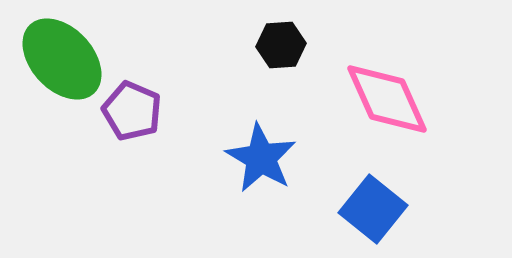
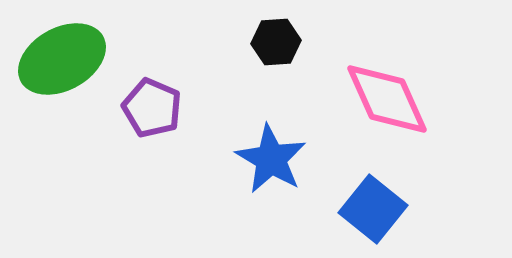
black hexagon: moved 5 px left, 3 px up
green ellipse: rotated 76 degrees counterclockwise
purple pentagon: moved 20 px right, 3 px up
blue star: moved 10 px right, 1 px down
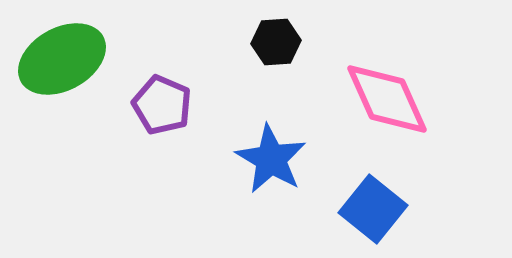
purple pentagon: moved 10 px right, 3 px up
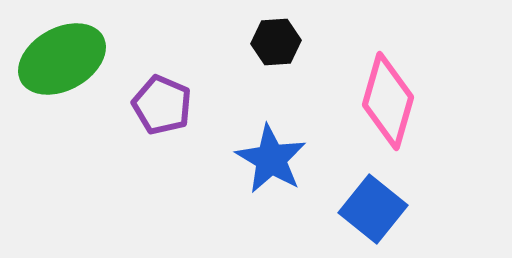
pink diamond: moved 1 px right, 2 px down; rotated 40 degrees clockwise
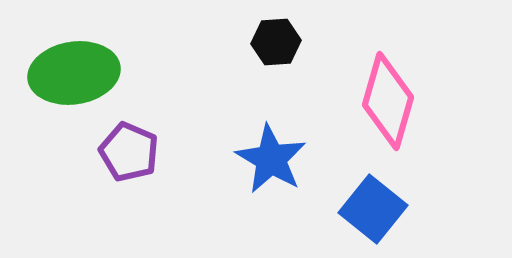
green ellipse: moved 12 px right, 14 px down; rotated 20 degrees clockwise
purple pentagon: moved 33 px left, 47 px down
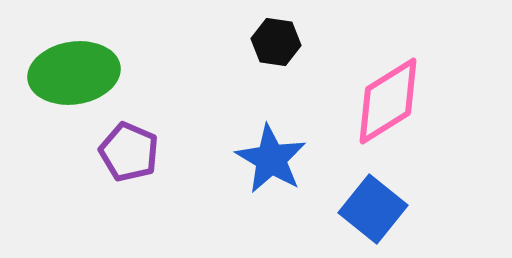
black hexagon: rotated 12 degrees clockwise
pink diamond: rotated 42 degrees clockwise
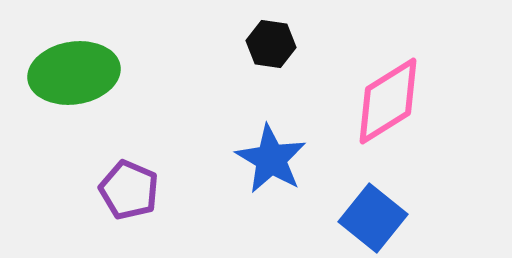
black hexagon: moved 5 px left, 2 px down
purple pentagon: moved 38 px down
blue square: moved 9 px down
